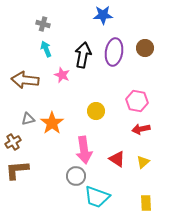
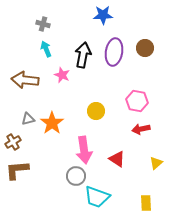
yellow triangle: moved 13 px right, 1 px down
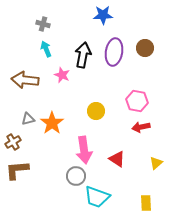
red arrow: moved 2 px up
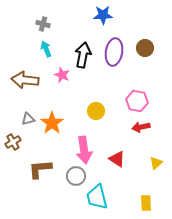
brown L-shape: moved 23 px right, 1 px up
cyan trapezoid: rotated 56 degrees clockwise
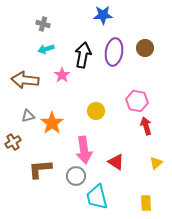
cyan arrow: rotated 84 degrees counterclockwise
pink star: rotated 14 degrees clockwise
gray triangle: moved 3 px up
red arrow: moved 5 px right, 1 px up; rotated 84 degrees clockwise
red triangle: moved 1 px left, 3 px down
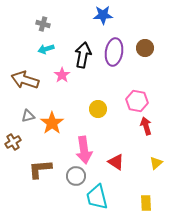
brown arrow: rotated 12 degrees clockwise
yellow circle: moved 2 px right, 2 px up
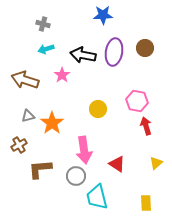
black arrow: rotated 90 degrees counterclockwise
brown cross: moved 6 px right, 3 px down
red triangle: moved 1 px right, 2 px down
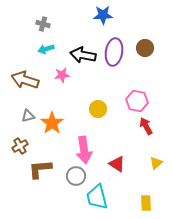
pink star: rotated 28 degrees clockwise
red arrow: rotated 12 degrees counterclockwise
brown cross: moved 1 px right, 1 px down
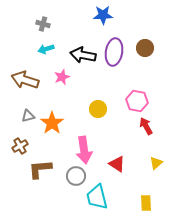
pink star: moved 2 px down; rotated 14 degrees counterclockwise
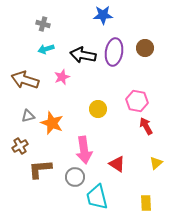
orange star: rotated 15 degrees counterclockwise
gray circle: moved 1 px left, 1 px down
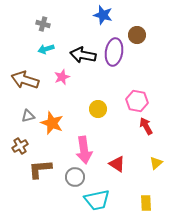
blue star: rotated 18 degrees clockwise
brown circle: moved 8 px left, 13 px up
cyan trapezoid: moved 3 px down; rotated 88 degrees counterclockwise
